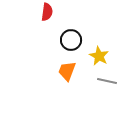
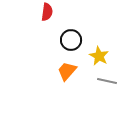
orange trapezoid: rotated 20 degrees clockwise
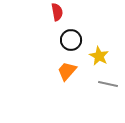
red semicircle: moved 10 px right; rotated 18 degrees counterclockwise
gray line: moved 1 px right, 3 px down
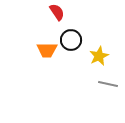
red semicircle: rotated 24 degrees counterclockwise
yellow star: rotated 18 degrees clockwise
orange trapezoid: moved 20 px left, 21 px up; rotated 130 degrees counterclockwise
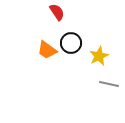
black circle: moved 3 px down
orange trapezoid: rotated 35 degrees clockwise
gray line: moved 1 px right
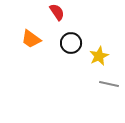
orange trapezoid: moved 16 px left, 11 px up
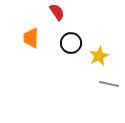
orange trapezoid: moved 1 px up; rotated 55 degrees clockwise
